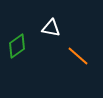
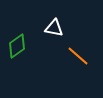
white triangle: moved 3 px right
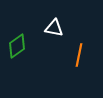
orange line: moved 1 px right, 1 px up; rotated 60 degrees clockwise
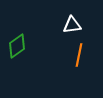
white triangle: moved 18 px right, 3 px up; rotated 18 degrees counterclockwise
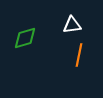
green diamond: moved 8 px right, 8 px up; rotated 20 degrees clockwise
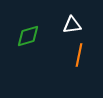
green diamond: moved 3 px right, 2 px up
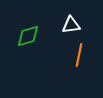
white triangle: moved 1 px left
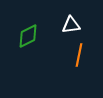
green diamond: rotated 10 degrees counterclockwise
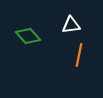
green diamond: rotated 75 degrees clockwise
